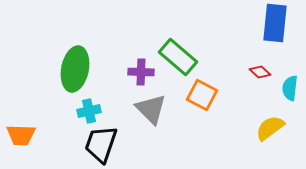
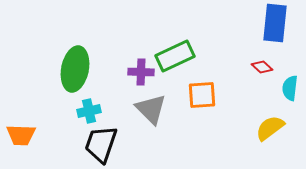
green rectangle: moved 3 px left, 1 px up; rotated 66 degrees counterclockwise
red diamond: moved 2 px right, 5 px up
orange square: rotated 32 degrees counterclockwise
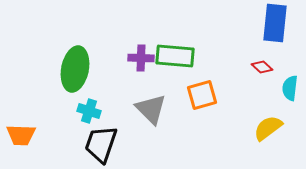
green rectangle: rotated 30 degrees clockwise
purple cross: moved 14 px up
orange square: rotated 12 degrees counterclockwise
cyan cross: rotated 30 degrees clockwise
yellow semicircle: moved 2 px left
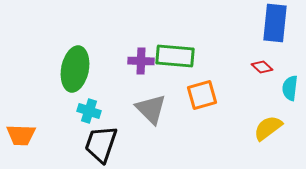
purple cross: moved 3 px down
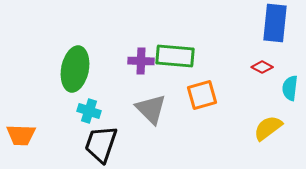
red diamond: rotated 15 degrees counterclockwise
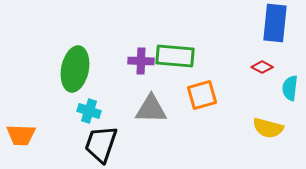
gray triangle: rotated 44 degrees counterclockwise
yellow semicircle: rotated 128 degrees counterclockwise
